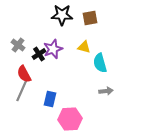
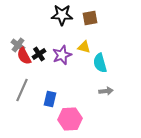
purple star: moved 9 px right, 6 px down
red semicircle: moved 18 px up
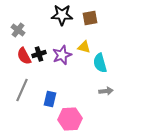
gray cross: moved 15 px up
black cross: rotated 16 degrees clockwise
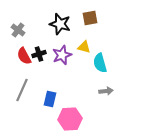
black star: moved 2 px left, 9 px down; rotated 15 degrees clockwise
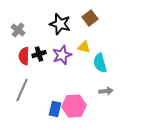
brown square: rotated 28 degrees counterclockwise
red semicircle: rotated 30 degrees clockwise
blue rectangle: moved 5 px right, 10 px down
pink hexagon: moved 4 px right, 13 px up
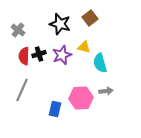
pink hexagon: moved 7 px right, 8 px up
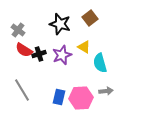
yellow triangle: rotated 16 degrees clockwise
red semicircle: moved 6 px up; rotated 60 degrees counterclockwise
gray line: rotated 55 degrees counterclockwise
blue rectangle: moved 4 px right, 12 px up
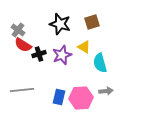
brown square: moved 2 px right, 4 px down; rotated 21 degrees clockwise
red semicircle: moved 1 px left, 5 px up
gray line: rotated 65 degrees counterclockwise
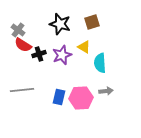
cyan semicircle: rotated 12 degrees clockwise
